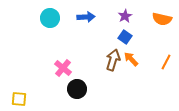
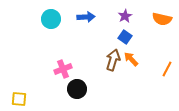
cyan circle: moved 1 px right, 1 px down
orange line: moved 1 px right, 7 px down
pink cross: moved 1 px down; rotated 30 degrees clockwise
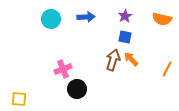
blue square: rotated 24 degrees counterclockwise
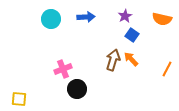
blue square: moved 7 px right, 2 px up; rotated 24 degrees clockwise
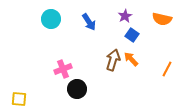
blue arrow: moved 3 px right, 5 px down; rotated 60 degrees clockwise
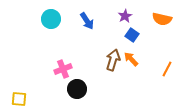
blue arrow: moved 2 px left, 1 px up
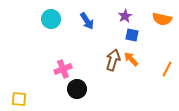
blue square: rotated 24 degrees counterclockwise
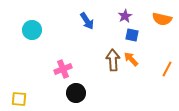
cyan circle: moved 19 px left, 11 px down
brown arrow: rotated 20 degrees counterclockwise
black circle: moved 1 px left, 4 px down
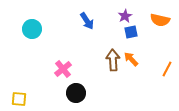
orange semicircle: moved 2 px left, 1 px down
cyan circle: moved 1 px up
blue square: moved 1 px left, 3 px up; rotated 24 degrees counterclockwise
pink cross: rotated 18 degrees counterclockwise
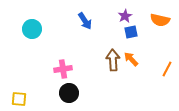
blue arrow: moved 2 px left
pink cross: rotated 30 degrees clockwise
black circle: moved 7 px left
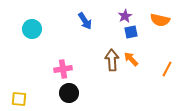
brown arrow: moved 1 px left
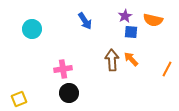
orange semicircle: moved 7 px left
blue square: rotated 16 degrees clockwise
yellow square: rotated 28 degrees counterclockwise
